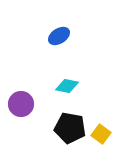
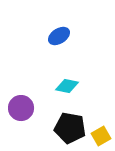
purple circle: moved 4 px down
yellow square: moved 2 px down; rotated 24 degrees clockwise
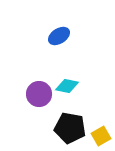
purple circle: moved 18 px right, 14 px up
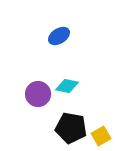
purple circle: moved 1 px left
black pentagon: moved 1 px right
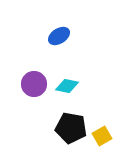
purple circle: moved 4 px left, 10 px up
yellow square: moved 1 px right
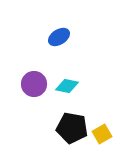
blue ellipse: moved 1 px down
black pentagon: moved 1 px right
yellow square: moved 2 px up
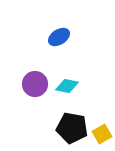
purple circle: moved 1 px right
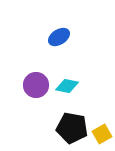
purple circle: moved 1 px right, 1 px down
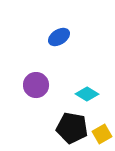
cyan diamond: moved 20 px right, 8 px down; rotated 20 degrees clockwise
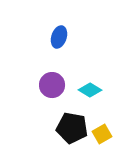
blue ellipse: rotated 40 degrees counterclockwise
purple circle: moved 16 px right
cyan diamond: moved 3 px right, 4 px up
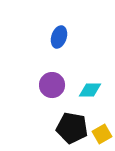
cyan diamond: rotated 30 degrees counterclockwise
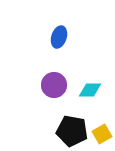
purple circle: moved 2 px right
black pentagon: moved 3 px down
